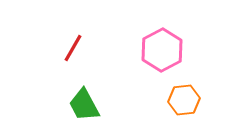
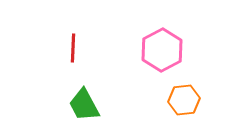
red line: rotated 28 degrees counterclockwise
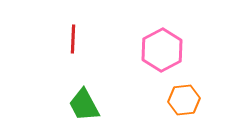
red line: moved 9 px up
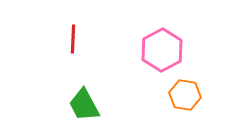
orange hexagon: moved 1 px right, 5 px up; rotated 16 degrees clockwise
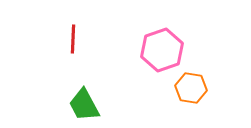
pink hexagon: rotated 9 degrees clockwise
orange hexagon: moved 6 px right, 7 px up
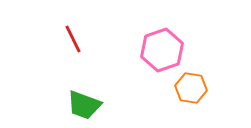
red line: rotated 28 degrees counterclockwise
green trapezoid: rotated 42 degrees counterclockwise
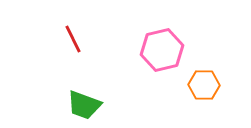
pink hexagon: rotated 6 degrees clockwise
orange hexagon: moved 13 px right, 3 px up; rotated 8 degrees counterclockwise
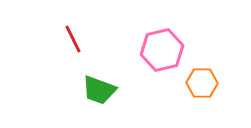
orange hexagon: moved 2 px left, 2 px up
green trapezoid: moved 15 px right, 15 px up
